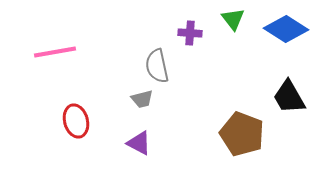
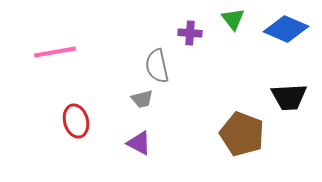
blue diamond: rotated 9 degrees counterclockwise
black trapezoid: rotated 63 degrees counterclockwise
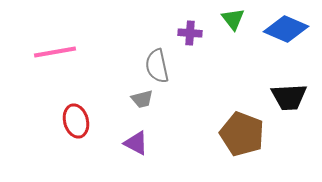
purple triangle: moved 3 px left
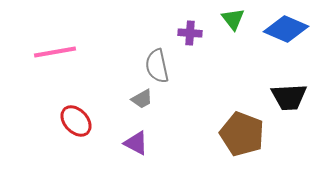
gray trapezoid: rotated 15 degrees counterclockwise
red ellipse: rotated 28 degrees counterclockwise
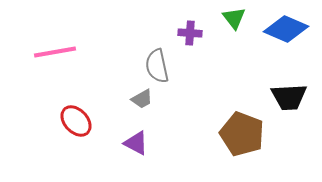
green triangle: moved 1 px right, 1 px up
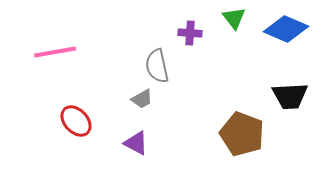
black trapezoid: moved 1 px right, 1 px up
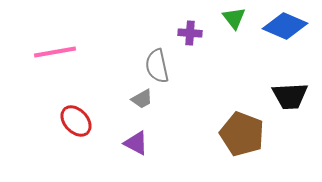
blue diamond: moved 1 px left, 3 px up
